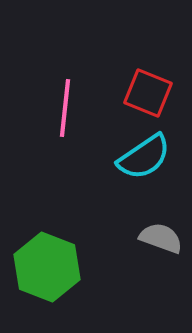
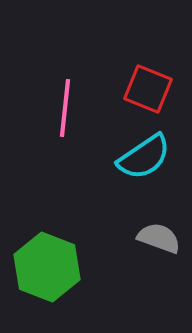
red square: moved 4 px up
gray semicircle: moved 2 px left
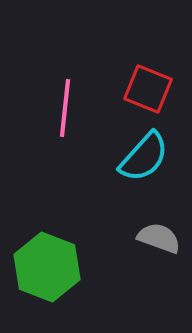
cyan semicircle: rotated 14 degrees counterclockwise
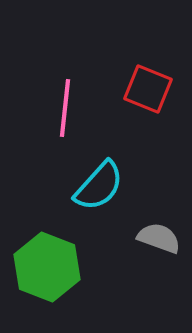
cyan semicircle: moved 45 px left, 29 px down
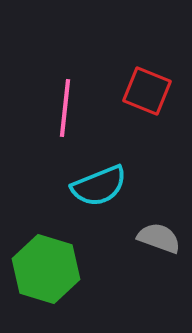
red square: moved 1 px left, 2 px down
cyan semicircle: rotated 26 degrees clockwise
green hexagon: moved 1 px left, 2 px down; rotated 4 degrees counterclockwise
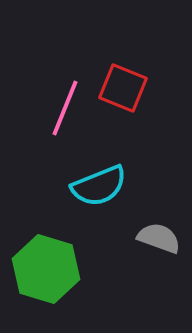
red square: moved 24 px left, 3 px up
pink line: rotated 16 degrees clockwise
